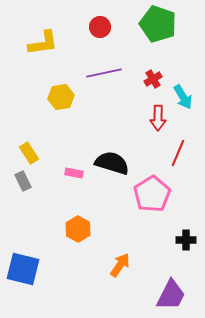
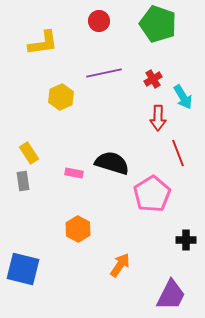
red circle: moved 1 px left, 6 px up
yellow hexagon: rotated 15 degrees counterclockwise
red line: rotated 44 degrees counterclockwise
gray rectangle: rotated 18 degrees clockwise
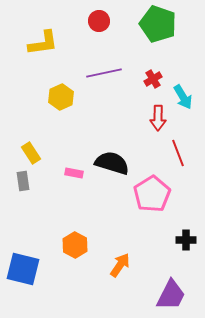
yellow rectangle: moved 2 px right
orange hexagon: moved 3 px left, 16 px down
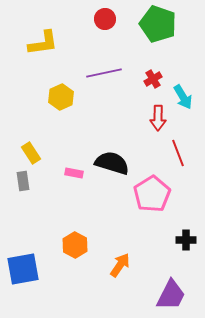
red circle: moved 6 px right, 2 px up
blue square: rotated 24 degrees counterclockwise
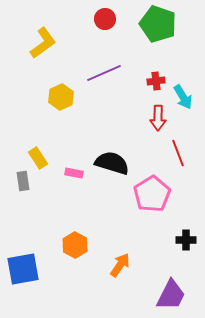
yellow L-shape: rotated 28 degrees counterclockwise
purple line: rotated 12 degrees counterclockwise
red cross: moved 3 px right, 2 px down; rotated 24 degrees clockwise
yellow rectangle: moved 7 px right, 5 px down
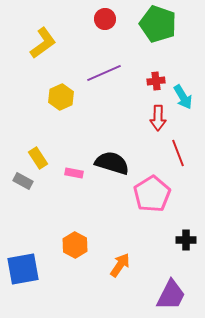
gray rectangle: rotated 54 degrees counterclockwise
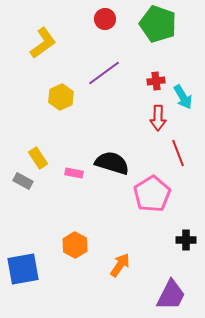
purple line: rotated 12 degrees counterclockwise
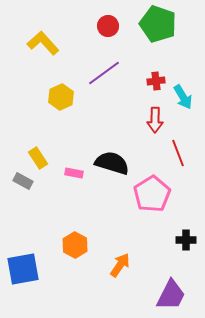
red circle: moved 3 px right, 7 px down
yellow L-shape: rotated 96 degrees counterclockwise
red arrow: moved 3 px left, 2 px down
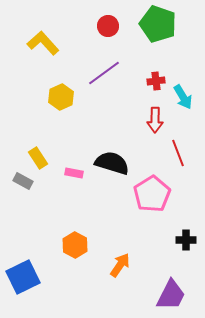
blue square: moved 8 px down; rotated 16 degrees counterclockwise
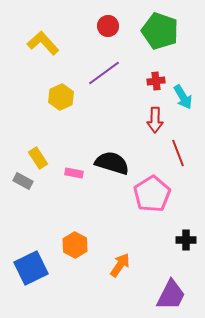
green pentagon: moved 2 px right, 7 px down
blue square: moved 8 px right, 9 px up
